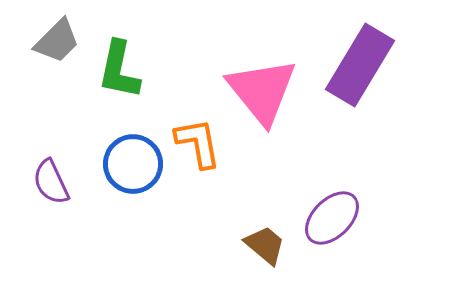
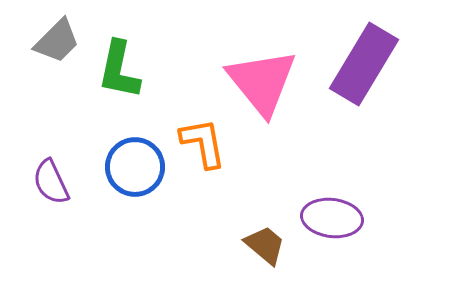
purple rectangle: moved 4 px right, 1 px up
pink triangle: moved 9 px up
orange L-shape: moved 5 px right
blue circle: moved 2 px right, 3 px down
purple ellipse: rotated 52 degrees clockwise
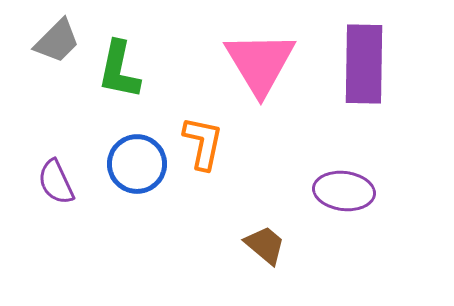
purple rectangle: rotated 30 degrees counterclockwise
pink triangle: moved 2 px left, 19 px up; rotated 8 degrees clockwise
orange L-shape: rotated 22 degrees clockwise
blue circle: moved 2 px right, 3 px up
purple semicircle: moved 5 px right
purple ellipse: moved 12 px right, 27 px up
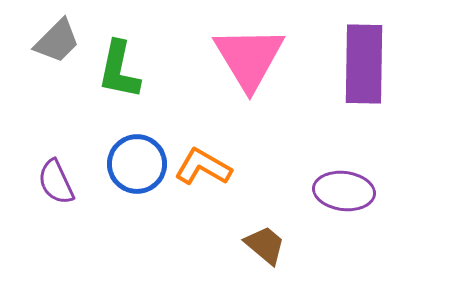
pink triangle: moved 11 px left, 5 px up
orange L-shape: moved 24 px down; rotated 72 degrees counterclockwise
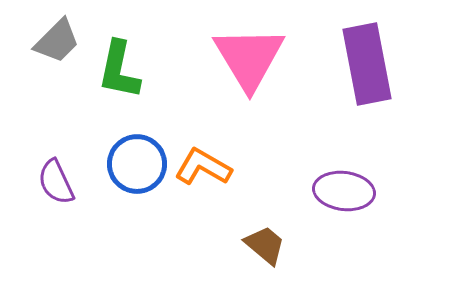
purple rectangle: moved 3 px right; rotated 12 degrees counterclockwise
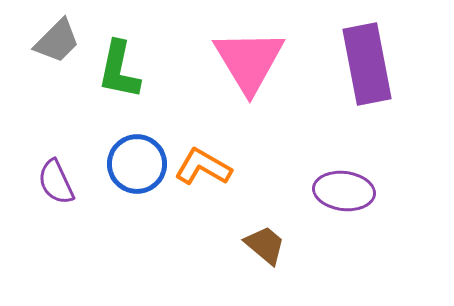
pink triangle: moved 3 px down
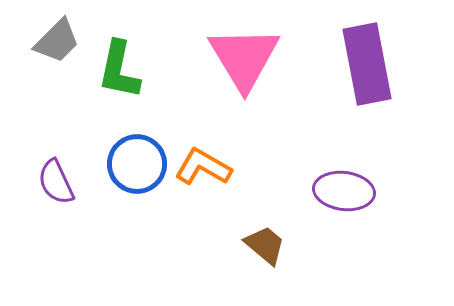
pink triangle: moved 5 px left, 3 px up
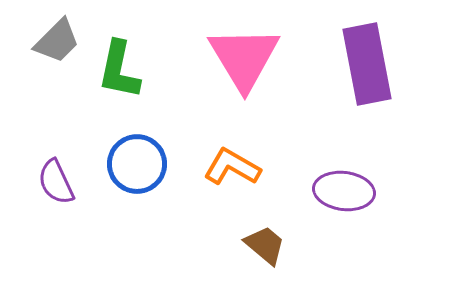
orange L-shape: moved 29 px right
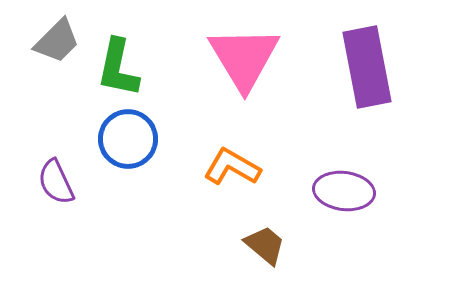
purple rectangle: moved 3 px down
green L-shape: moved 1 px left, 2 px up
blue circle: moved 9 px left, 25 px up
